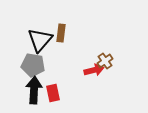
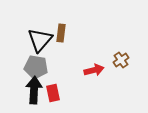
brown cross: moved 16 px right, 1 px up
gray pentagon: moved 3 px right, 2 px down
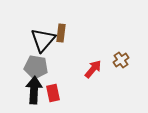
black triangle: moved 3 px right
red arrow: moved 1 px left, 1 px up; rotated 36 degrees counterclockwise
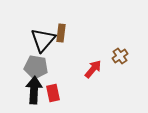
brown cross: moved 1 px left, 4 px up
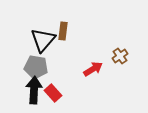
brown rectangle: moved 2 px right, 2 px up
red arrow: rotated 18 degrees clockwise
red rectangle: rotated 30 degrees counterclockwise
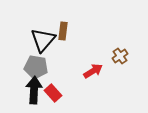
red arrow: moved 2 px down
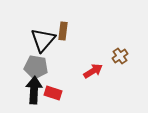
red rectangle: rotated 30 degrees counterclockwise
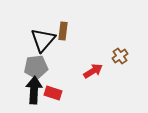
gray pentagon: rotated 15 degrees counterclockwise
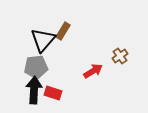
brown rectangle: rotated 24 degrees clockwise
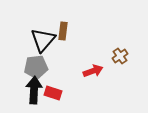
brown rectangle: rotated 24 degrees counterclockwise
red arrow: rotated 12 degrees clockwise
